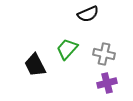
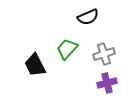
black semicircle: moved 3 px down
gray cross: rotated 30 degrees counterclockwise
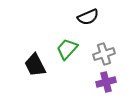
purple cross: moved 1 px left, 1 px up
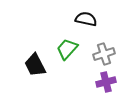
black semicircle: moved 2 px left, 2 px down; rotated 145 degrees counterclockwise
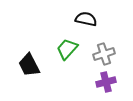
black trapezoid: moved 6 px left
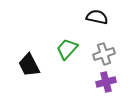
black semicircle: moved 11 px right, 2 px up
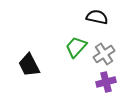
green trapezoid: moved 9 px right, 2 px up
gray cross: rotated 15 degrees counterclockwise
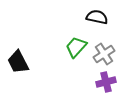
black trapezoid: moved 11 px left, 3 px up
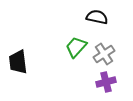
black trapezoid: rotated 20 degrees clockwise
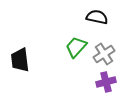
black trapezoid: moved 2 px right, 2 px up
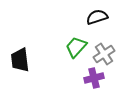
black semicircle: rotated 30 degrees counterclockwise
purple cross: moved 12 px left, 4 px up
